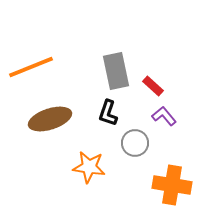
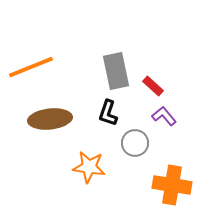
brown ellipse: rotated 12 degrees clockwise
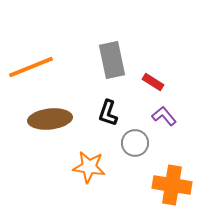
gray rectangle: moved 4 px left, 11 px up
red rectangle: moved 4 px up; rotated 10 degrees counterclockwise
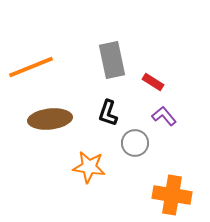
orange cross: moved 10 px down
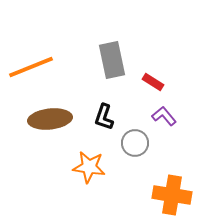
black L-shape: moved 4 px left, 4 px down
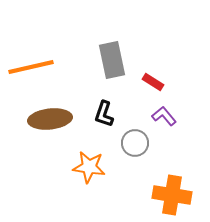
orange line: rotated 9 degrees clockwise
black L-shape: moved 3 px up
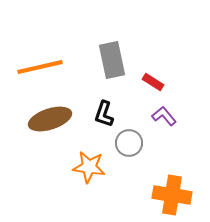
orange line: moved 9 px right
brown ellipse: rotated 12 degrees counterclockwise
gray circle: moved 6 px left
